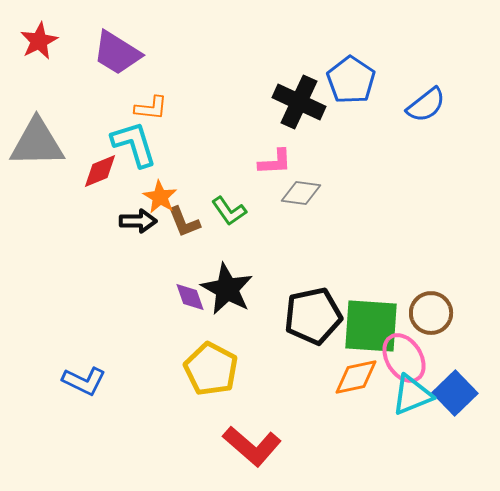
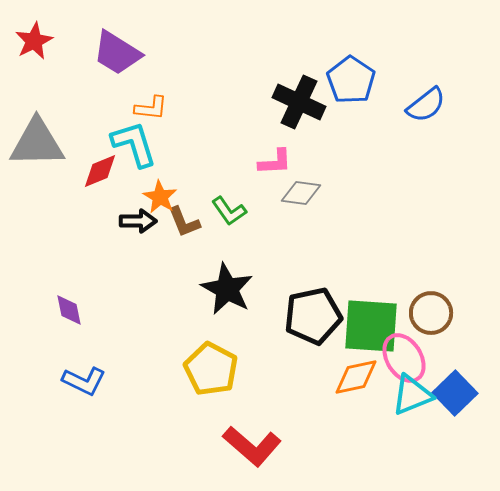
red star: moved 5 px left
purple diamond: moved 121 px left, 13 px down; rotated 8 degrees clockwise
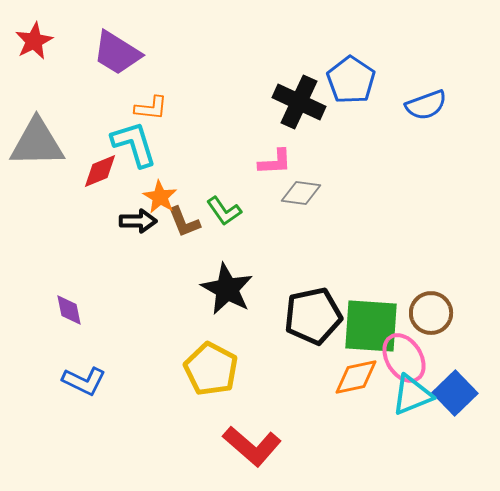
blue semicircle: rotated 18 degrees clockwise
green L-shape: moved 5 px left
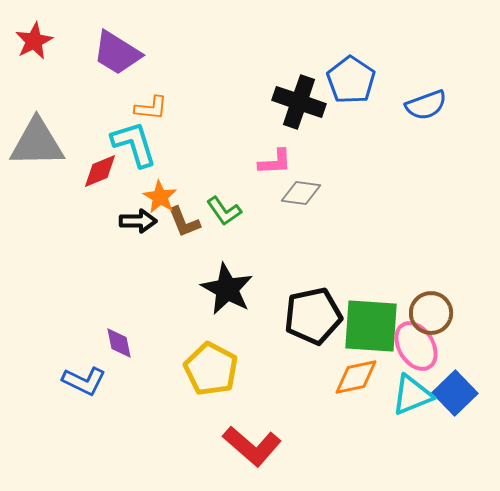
black cross: rotated 6 degrees counterclockwise
purple diamond: moved 50 px right, 33 px down
pink ellipse: moved 12 px right, 12 px up
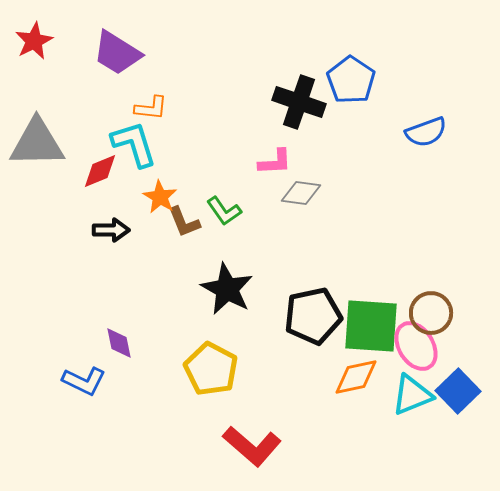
blue semicircle: moved 27 px down
black arrow: moved 27 px left, 9 px down
blue square: moved 3 px right, 2 px up
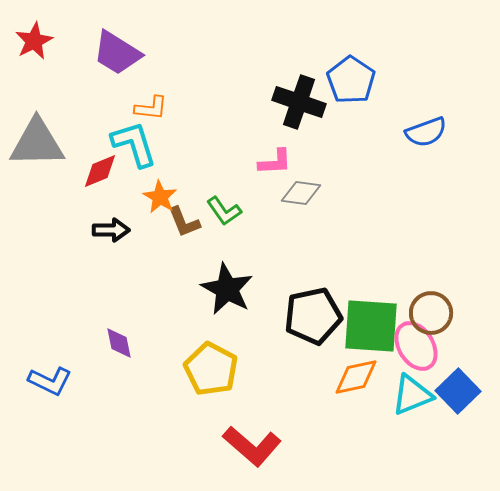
blue L-shape: moved 34 px left
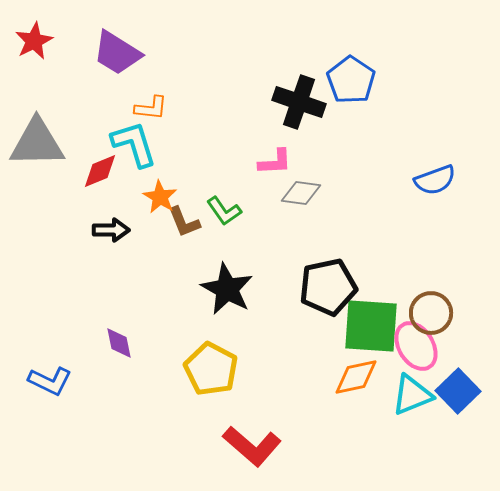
blue semicircle: moved 9 px right, 48 px down
black pentagon: moved 15 px right, 29 px up
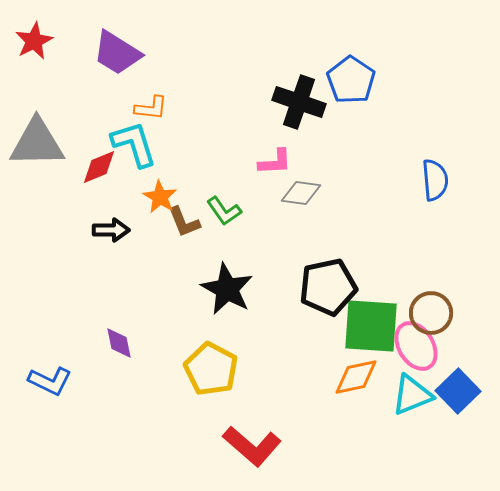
red diamond: moved 1 px left, 4 px up
blue semicircle: rotated 75 degrees counterclockwise
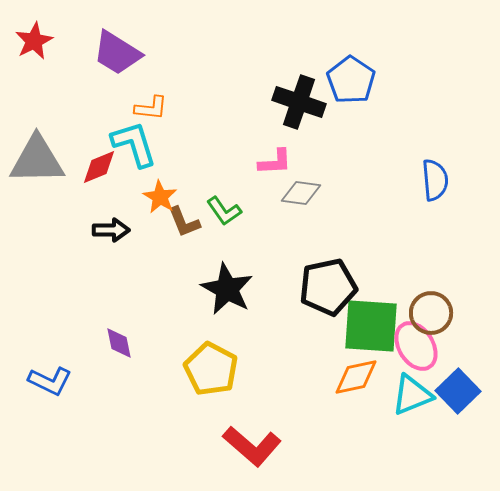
gray triangle: moved 17 px down
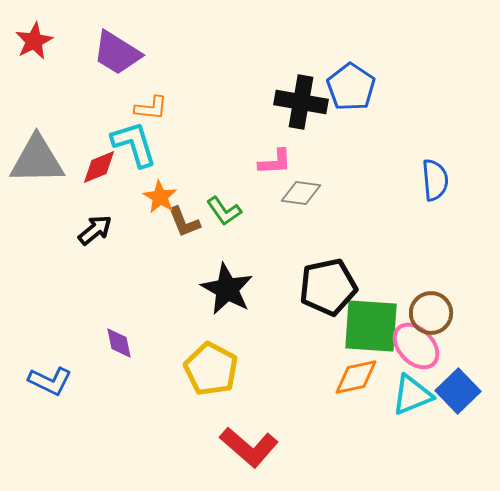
blue pentagon: moved 7 px down
black cross: moved 2 px right; rotated 9 degrees counterclockwise
black arrow: moved 16 px left; rotated 39 degrees counterclockwise
pink ellipse: rotated 12 degrees counterclockwise
red L-shape: moved 3 px left, 1 px down
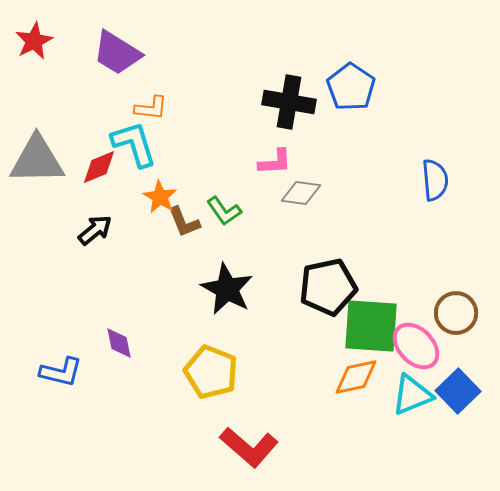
black cross: moved 12 px left
brown circle: moved 25 px right
yellow pentagon: moved 3 px down; rotated 6 degrees counterclockwise
blue L-shape: moved 11 px right, 9 px up; rotated 12 degrees counterclockwise
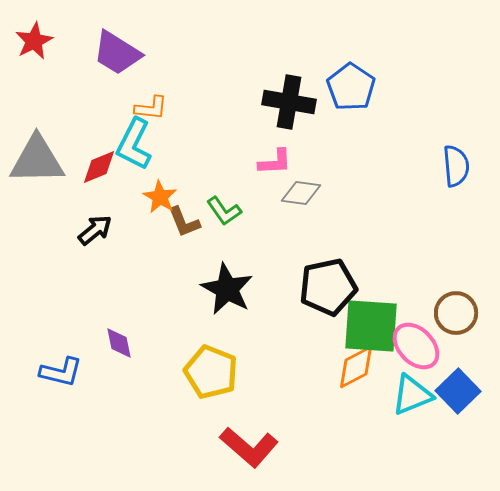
cyan L-shape: rotated 136 degrees counterclockwise
blue semicircle: moved 21 px right, 14 px up
orange diamond: moved 10 px up; rotated 15 degrees counterclockwise
